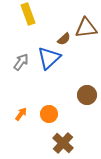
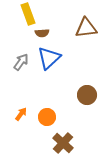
brown semicircle: moved 22 px left, 6 px up; rotated 40 degrees clockwise
orange circle: moved 2 px left, 3 px down
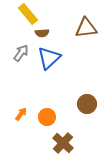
yellow rectangle: rotated 20 degrees counterclockwise
gray arrow: moved 9 px up
brown circle: moved 9 px down
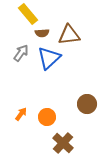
brown triangle: moved 17 px left, 7 px down
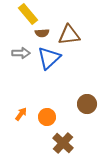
gray arrow: rotated 54 degrees clockwise
